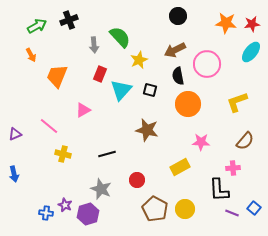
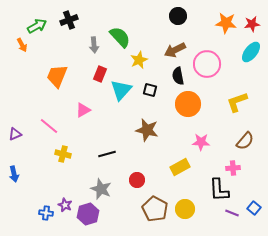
orange arrow: moved 9 px left, 10 px up
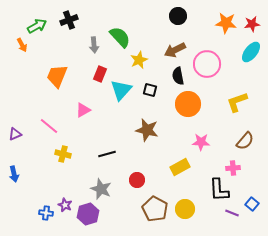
blue square: moved 2 px left, 4 px up
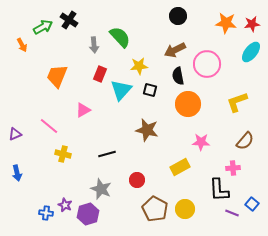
black cross: rotated 36 degrees counterclockwise
green arrow: moved 6 px right, 1 px down
yellow star: moved 6 px down; rotated 18 degrees clockwise
blue arrow: moved 3 px right, 1 px up
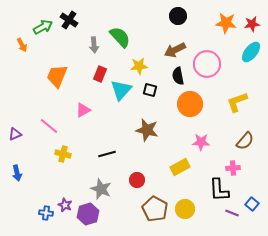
orange circle: moved 2 px right
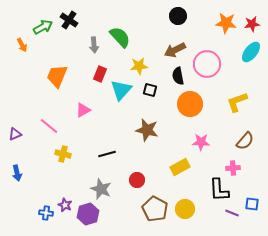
blue square: rotated 32 degrees counterclockwise
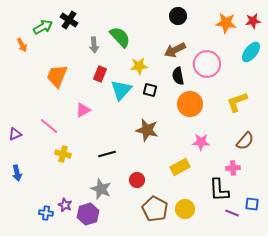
red star: moved 1 px right, 3 px up
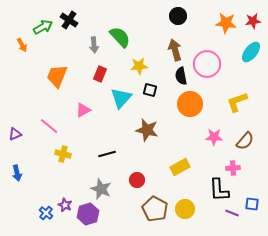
brown arrow: rotated 100 degrees clockwise
black semicircle: moved 3 px right
cyan triangle: moved 8 px down
pink star: moved 13 px right, 5 px up
blue cross: rotated 32 degrees clockwise
